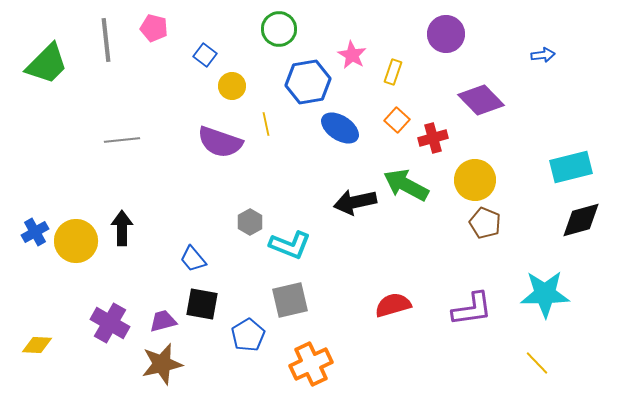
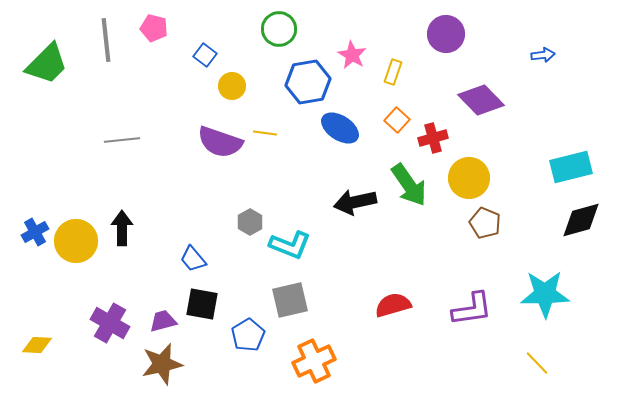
yellow line at (266, 124): moved 1 px left, 9 px down; rotated 70 degrees counterclockwise
yellow circle at (475, 180): moved 6 px left, 2 px up
green arrow at (406, 185): moved 3 px right; rotated 153 degrees counterclockwise
orange cross at (311, 364): moved 3 px right, 3 px up
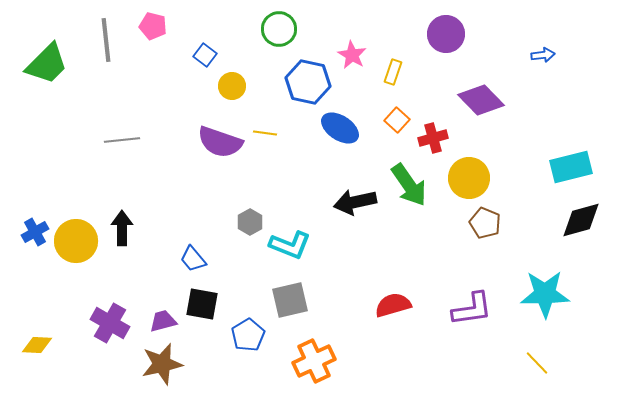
pink pentagon at (154, 28): moved 1 px left, 2 px up
blue hexagon at (308, 82): rotated 21 degrees clockwise
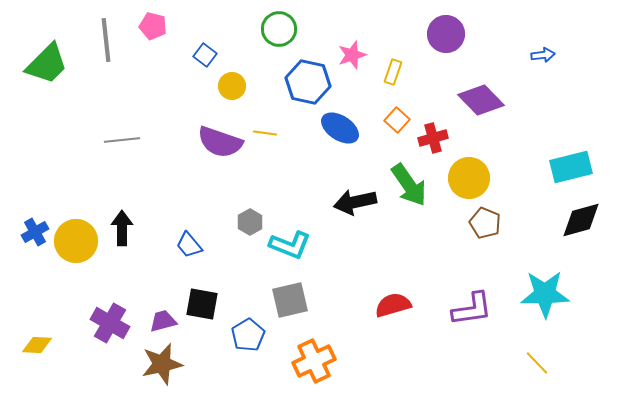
pink star at (352, 55): rotated 24 degrees clockwise
blue trapezoid at (193, 259): moved 4 px left, 14 px up
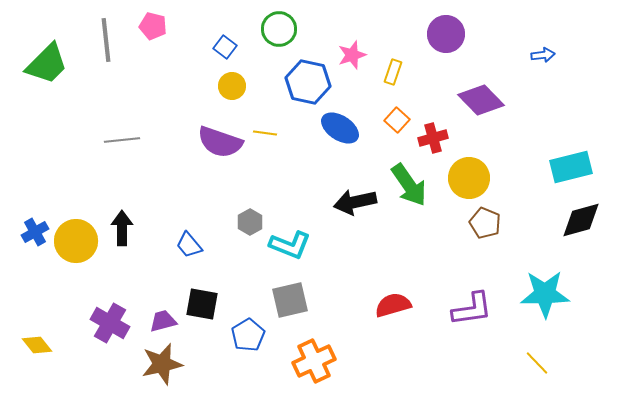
blue square at (205, 55): moved 20 px right, 8 px up
yellow diamond at (37, 345): rotated 48 degrees clockwise
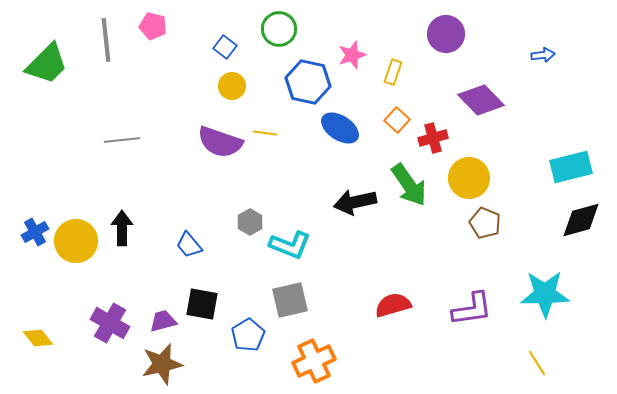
yellow diamond at (37, 345): moved 1 px right, 7 px up
yellow line at (537, 363): rotated 12 degrees clockwise
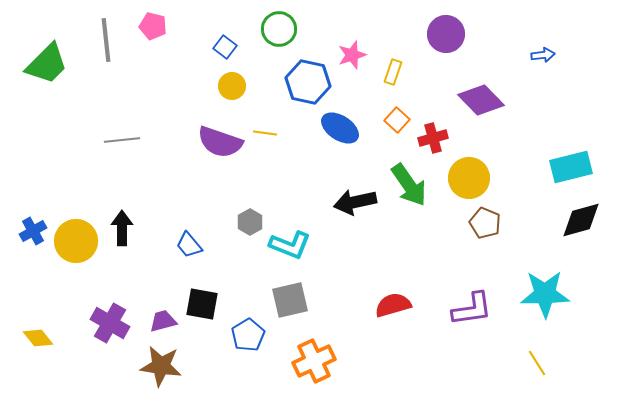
blue cross at (35, 232): moved 2 px left, 1 px up
brown star at (162, 364): moved 1 px left, 2 px down; rotated 21 degrees clockwise
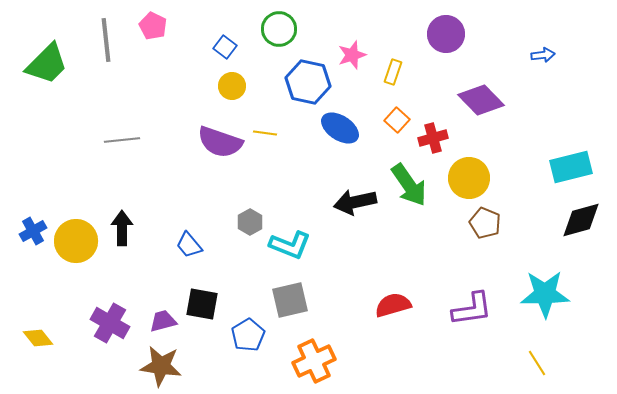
pink pentagon at (153, 26): rotated 12 degrees clockwise
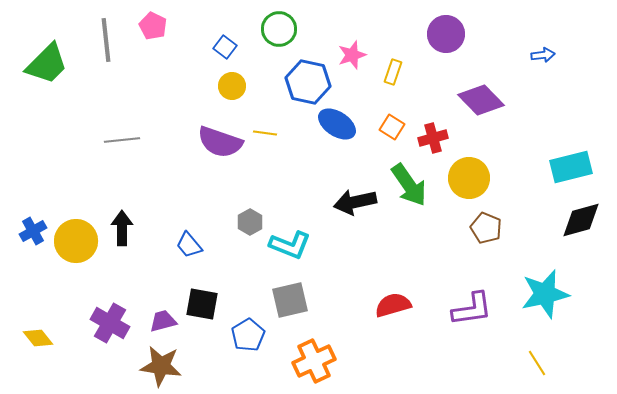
orange square at (397, 120): moved 5 px left, 7 px down; rotated 10 degrees counterclockwise
blue ellipse at (340, 128): moved 3 px left, 4 px up
brown pentagon at (485, 223): moved 1 px right, 5 px down
cyan star at (545, 294): rotated 12 degrees counterclockwise
